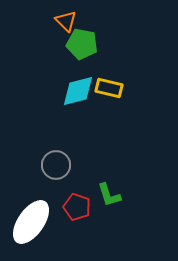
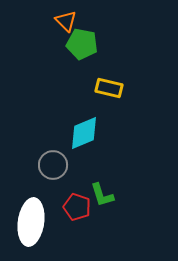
cyan diamond: moved 6 px right, 42 px down; rotated 9 degrees counterclockwise
gray circle: moved 3 px left
green L-shape: moved 7 px left
white ellipse: rotated 27 degrees counterclockwise
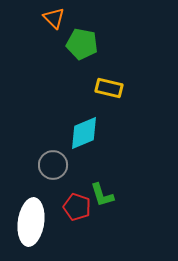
orange triangle: moved 12 px left, 3 px up
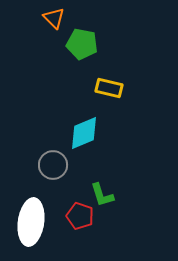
red pentagon: moved 3 px right, 9 px down
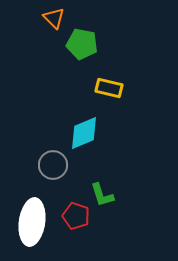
red pentagon: moved 4 px left
white ellipse: moved 1 px right
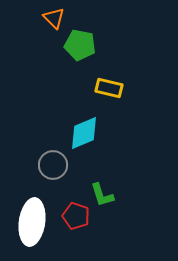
green pentagon: moved 2 px left, 1 px down
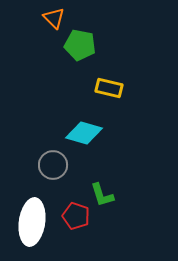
cyan diamond: rotated 39 degrees clockwise
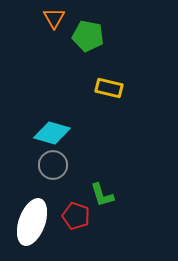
orange triangle: rotated 15 degrees clockwise
green pentagon: moved 8 px right, 9 px up
cyan diamond: moved 32 px left
white ellipse: rotated 12 degrees clockwise
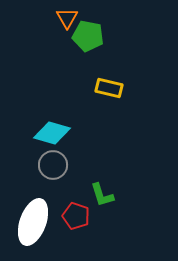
orange triangle: moved 13 px right
white ellipse: moved 1 px right
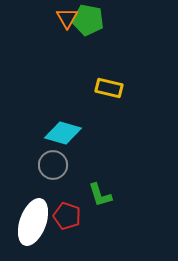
green pentagon: moved 16 px up
cyan diamond: moved 11 px right
green L-shape: moved 2 px left
red pentagon: moved 9 px left
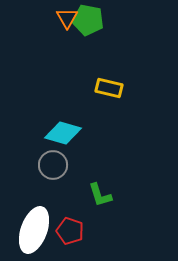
red pentagon: moved 3 px right, 15 px down
white ellipse: moved 1 px right, 8 px down
